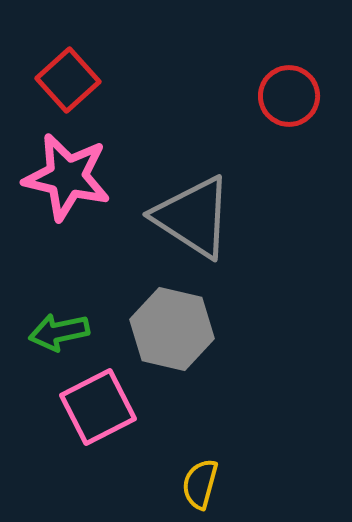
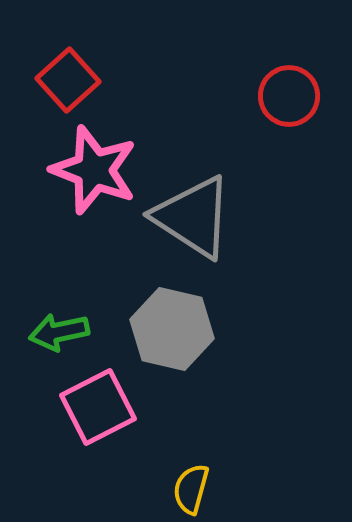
pink star: moved 27 px right, 7 px up; rotated 8 degrees clockwise
yellow semicircle: moved 9 px left, 5 px down
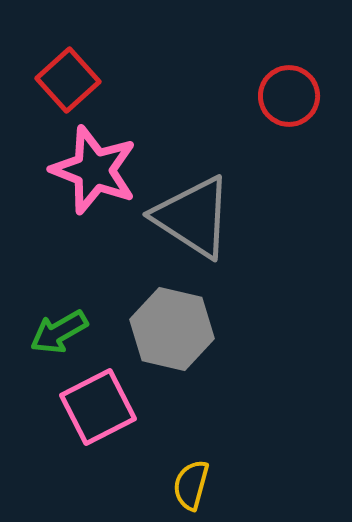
green arrow: rotated 18 degrees counterclockwise
yellow semicircle: moved 4 px up
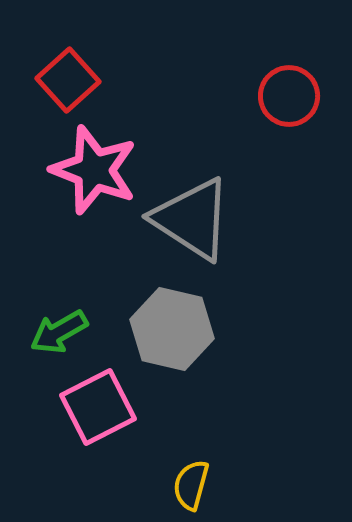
gray triangle: moved 1 px left, 2 px down
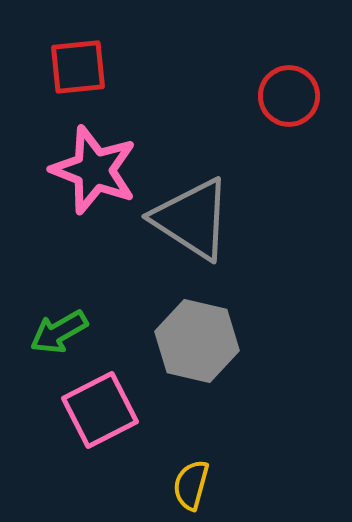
red square: moved 10 px right, 13 px up; rotated 36 degrees clockwise
gray hexagon: moved 25 px right, 12 px down
pink square: moved 2 px right, 3 px down
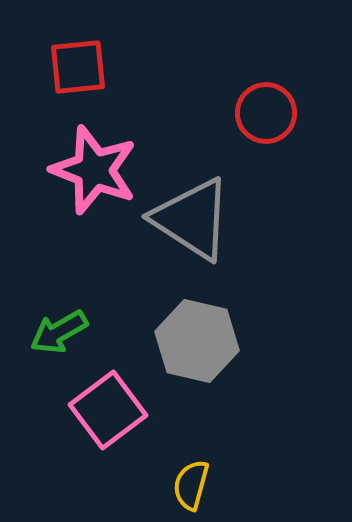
red circle: moved 23 px left, 17 px down
pink square: moved 8 px right; rotated 10 degrees counterclockwise
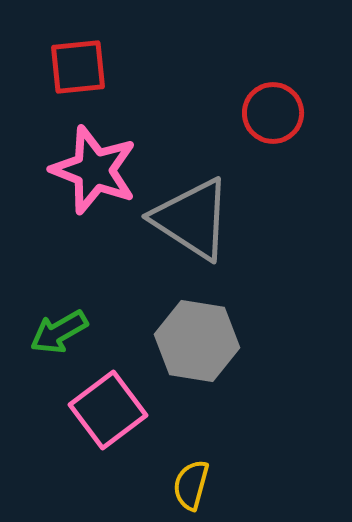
red circle: moved 7 px right
gray hexagon: rotated 4 degrees counterclockwise
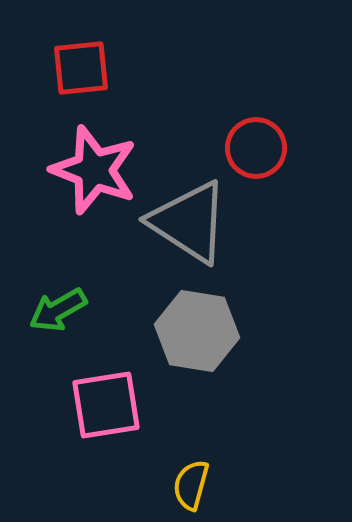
red square: moved 3 px right, 1 px down
red circle: moved 17 px left, 35 px down
gray triangle: moved 3 px left, 3 px down
green arrow: moved 1 px left, 22 px up
gray hexagon: moved 10 px up
pink square: moved 2 px left, 5 px up; rotated 28 degrees clockwise
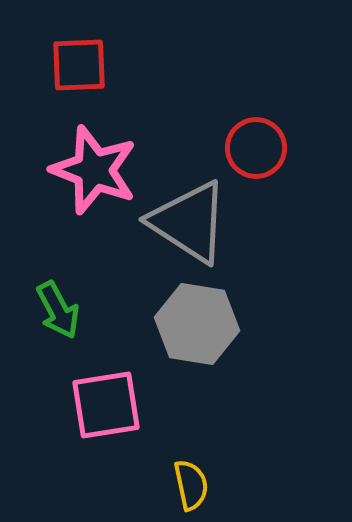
red square: moved 2 px left, 3 px up; rotated 4 degrees clockwise
green arrow: rotated 88 degrees counterclockwise
gray hexagon: moved 7 px up
yellow semicircle: rotated 153 degrees clockwise
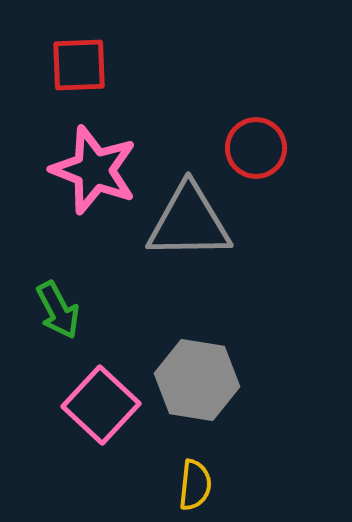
gray triangle: rotated 34 degrees counterclockwise
gray hexagon: moved 56 px down
pink square: moved 5 px left; rotated 38 degrees counterclockwise
yellow semicircle: moved 4 px right; rotated 18 degrees clockwise
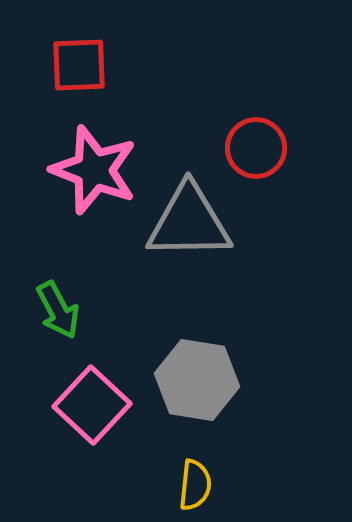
pink square: moved 9 px left
